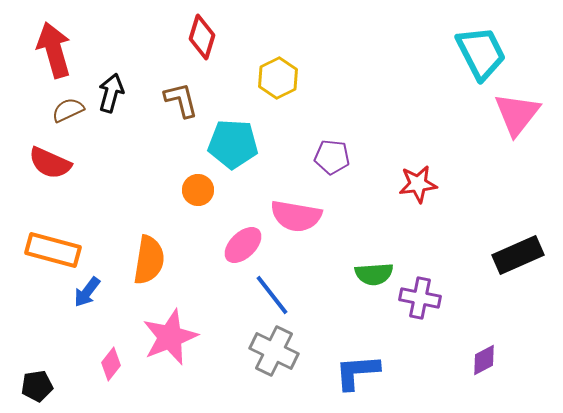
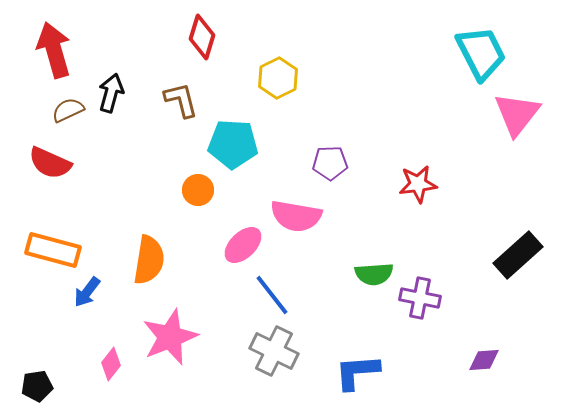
purple pentagon: moved 2 px left, 6 px down; rotated 8 degrees counterclockwise
black rectangle: rotated 18 degrees counterclockwise
purple diamond: rotated 24 degrees clockwise
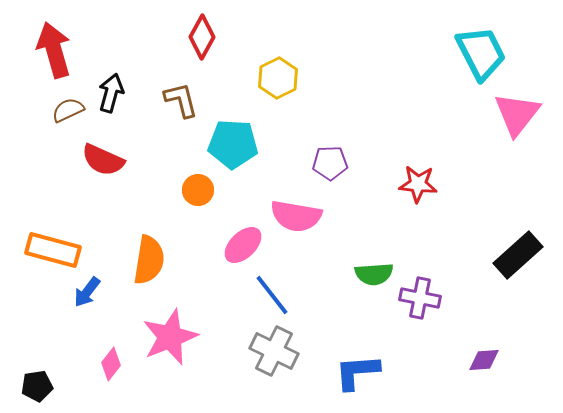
red diamond: rotated 12 degrees clockwise
red semicircle: moved 53 px right, 3 px up
red star: rotated 12 degrees clockwise
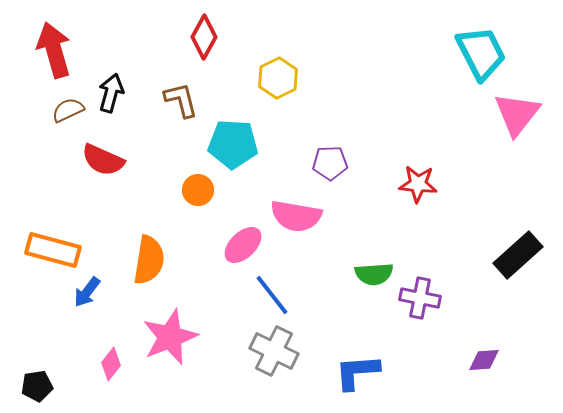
red diamond: moved 2 px right
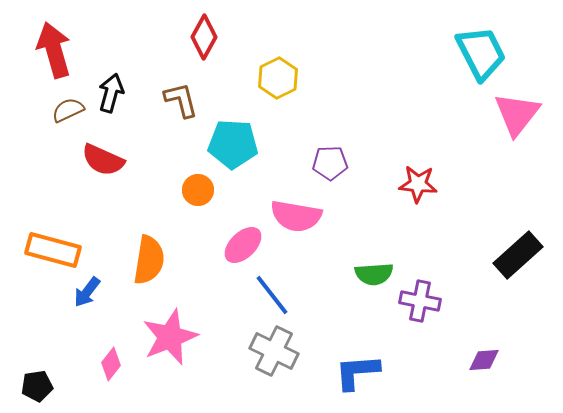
purple cross: moved 3 px down
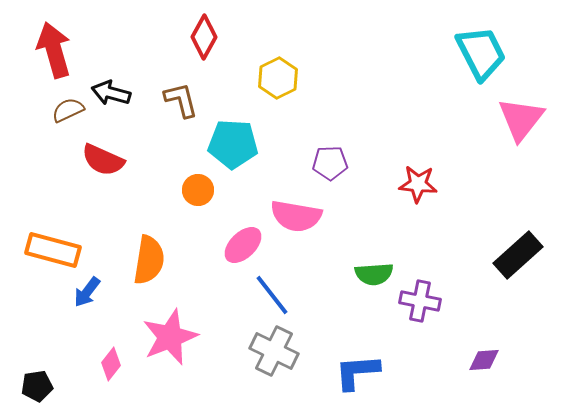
black arrow: rotated 90 degrees counterclockwise
pink triangle: moved 4 px right, 5 px down
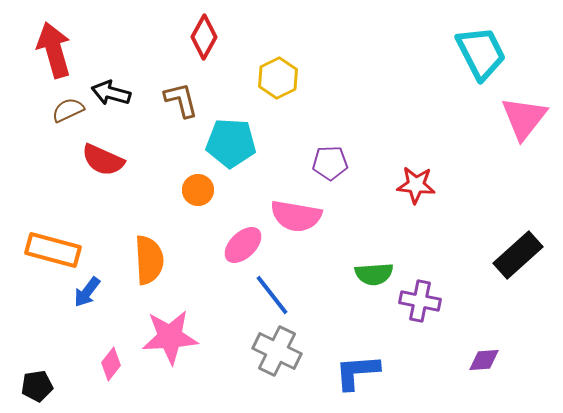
pink triangle: moved 3 px right, 1 px up
cyan pentagon: moved 2 px left, 1 px up
red star: moved 2 px left, 1 px down
orange semicircle: rotated 12 degrees counterclockwise
pink star: rotated 18 degrees clockwise
gray cross: moved 3 px right
